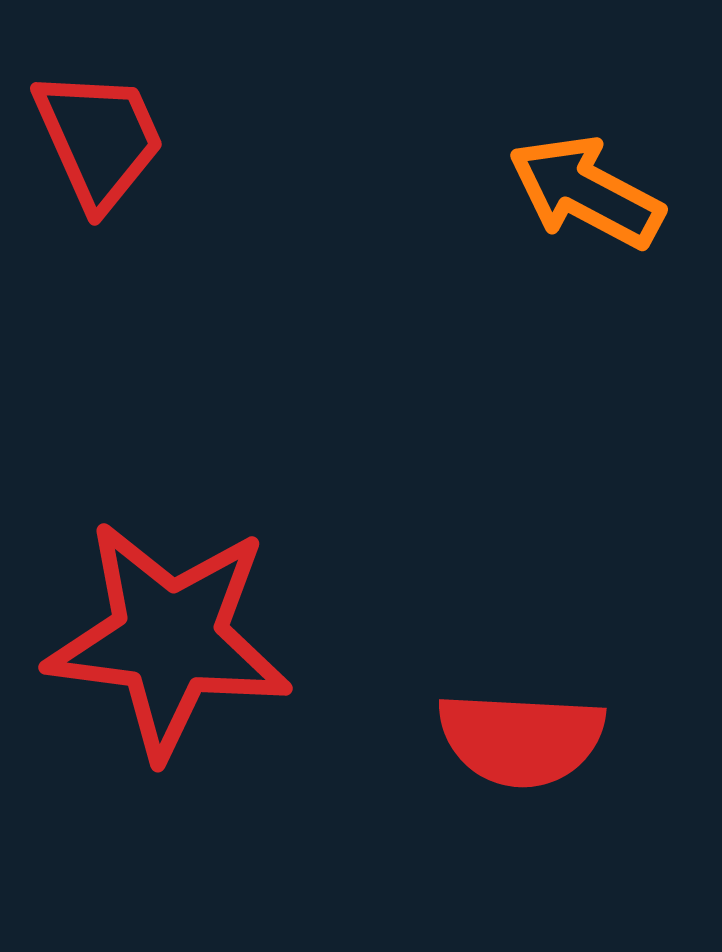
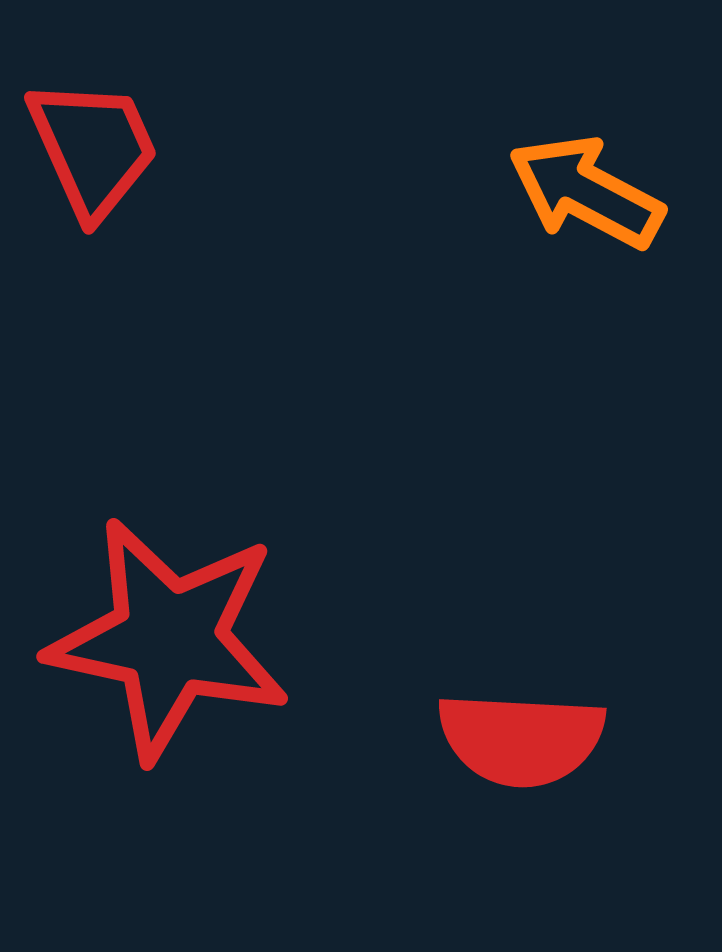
red trapezoid: moved 6 px left, 9 px down
red star: rotated 5 degrees clockwise
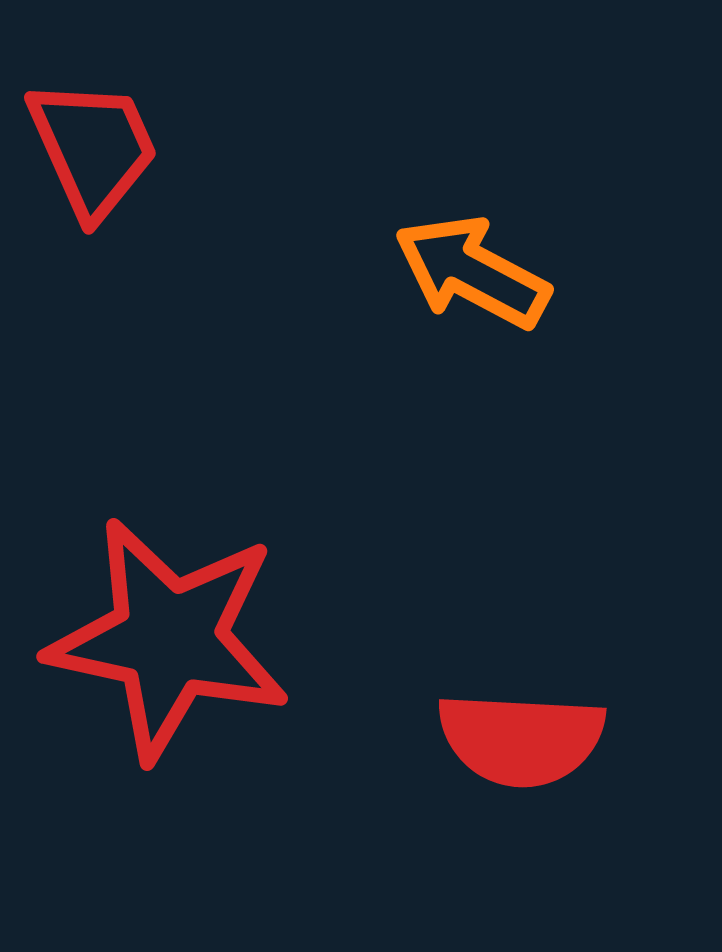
orange arrow: moved 114 px left, 80 px down
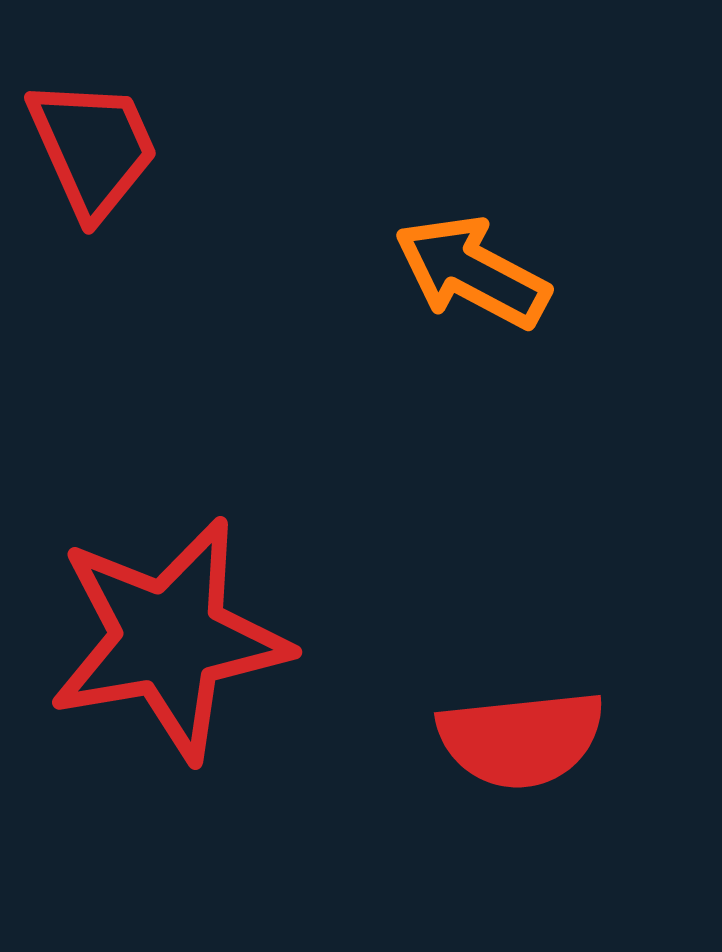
red star: rotated 22 degrees counterclockwise
red semicircle: rotated 9 degrees counterclockwise
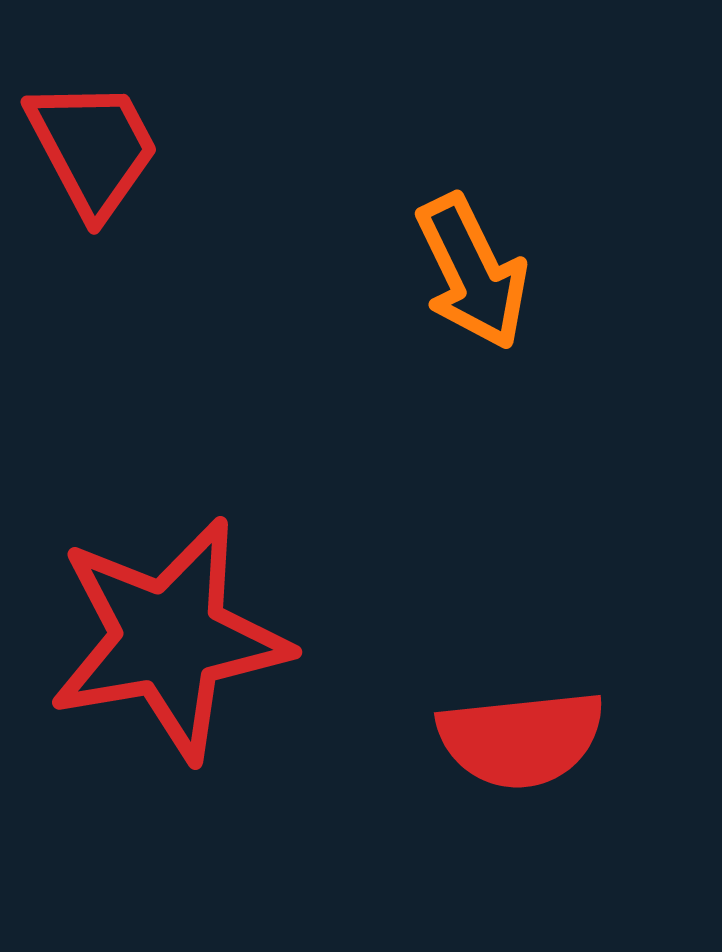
red trapezoid: rotated 4 degrees counterclockwise
orange arrow: rotated 144 degrees counterclockwise
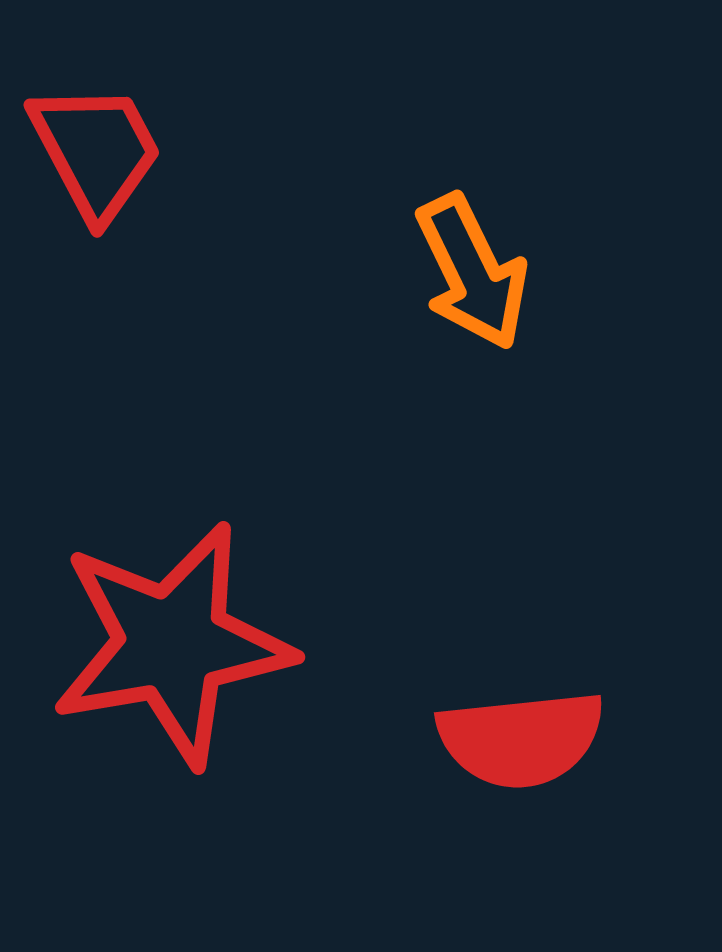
red trapezoid: moved 3 px right, 3 px down
red star: moved 3 px right, 5 px down
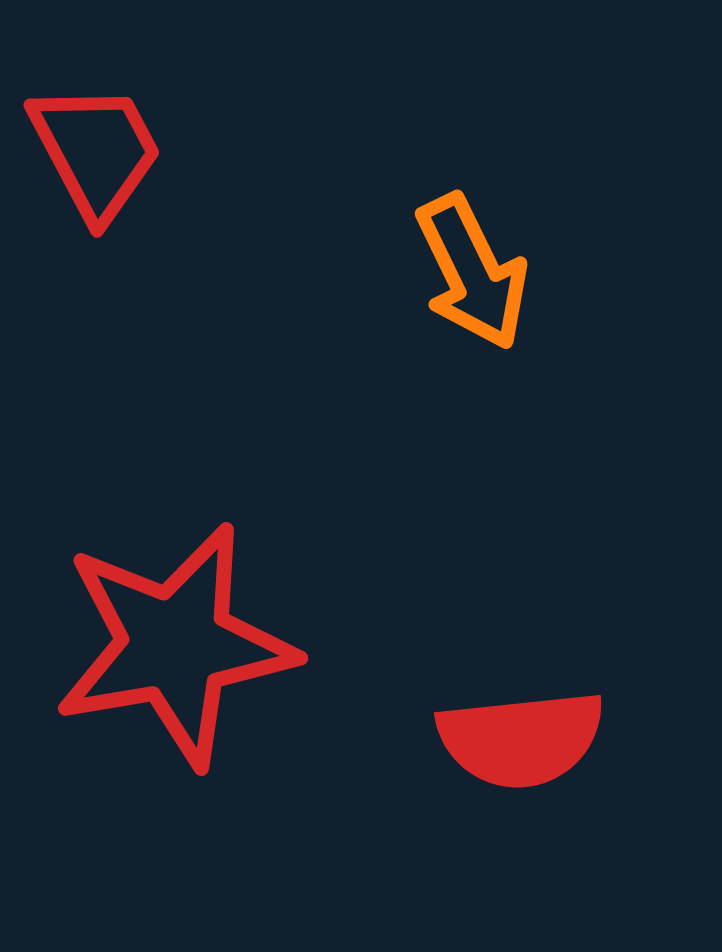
red star: moved 3 px right, 1 px down
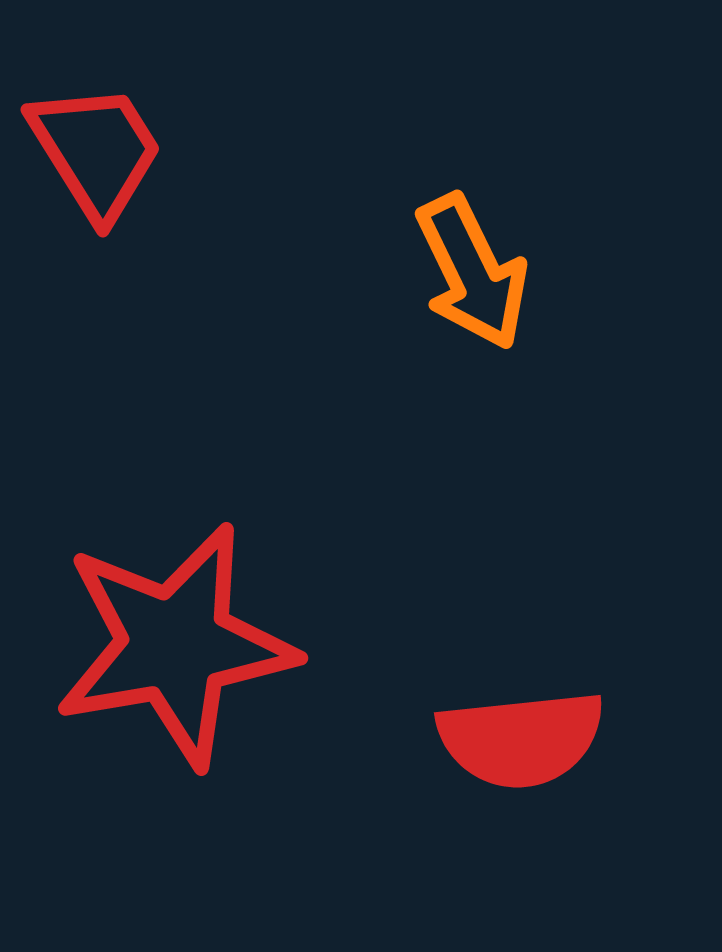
red trapezoid: rotated 4 degrees counterclockwise
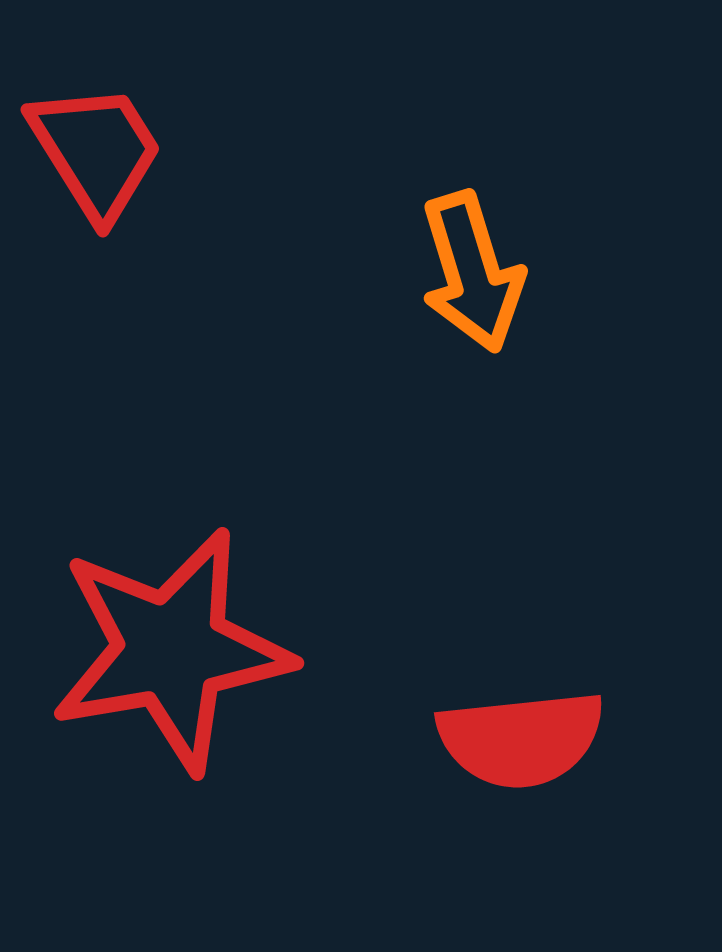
orange arrow: rotated 9 degrees clockwise
red star: moved 4 px left, 5 px down
